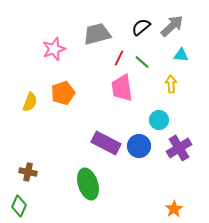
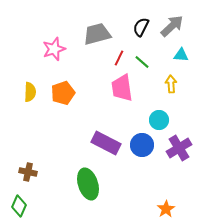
black semicircle: rotated 24 degrees counterclockwise
yellow semicircle: moved 10 px up; rotated 18 degrees counterclockwise
blue circle: moved 3 px right, 1 px up
orange star: moved 8 px left
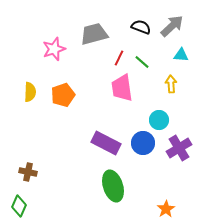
black semicircle: rotated 84 degrees clockwise
gray trapezoid: moved 3 px left
orange pentagon: moved 2 px down
blue circle: moved 1 px right, 2 px up
green ellipse: moved 25 px right, 2 px down
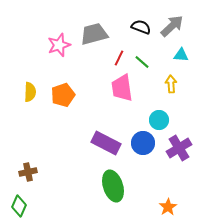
pink star: moved 5 px right, 4 px up
brown cross: rotated 24 degrees counterclockwise
orange star: moved 2 px right, 2 px up
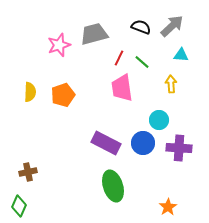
purple cross: rotated 35 degrees clockwise
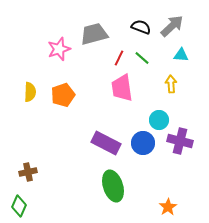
pink star: moved 4 px down
green line: moved 4 px up
purple cross: moved 1 px right, 7 px up; rotated 10 degrees clockwise
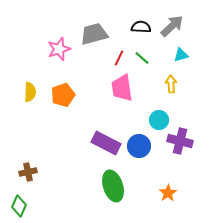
black semicircle: rotated 18 degrees counterclockwise
cyan triangle: rotated 21 degrees counterclockwise
blue circle: moved 4 px left, 3 px down
orange star: moved 14 px up
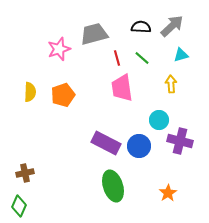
red line: moved 2 px left; rotated 42 degrees counterclockwise
brown cross: moved 3 px left, 1 px down
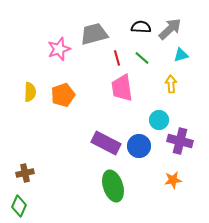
gray arrow: moved 2 px left, 3 px down
orange star: moved 5 px right, 13 px up; rotated 24 degrees clockwise
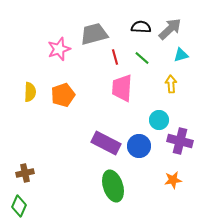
red line: moved 2 px left, 1 px up
pink trapezoid: rotated 12 degrees clockwise
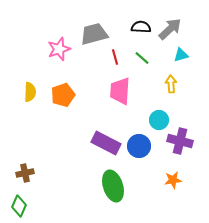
pink trapezoid: moved 2 px left, 3 px down
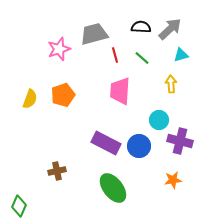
red line: moved 2 px up
yellow semicircle: moved 7 px down; rotated 18 degrees clockwise
brown cross: moved 32 px right, 2 px up
green ellipse: moved 2 px down; rotated 20 degrees counterclockwise
